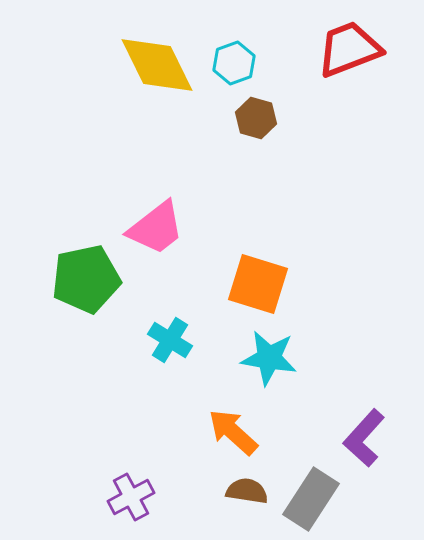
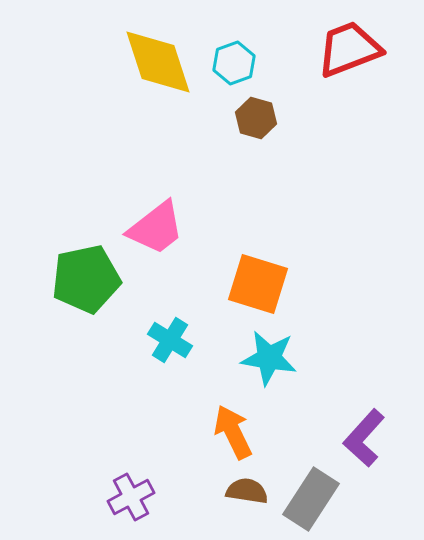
yellow diamond: moved 1 px right, 3 px up; rotated 8 degrees clockwise
orange arrow: rotated 22 degrees clockwise
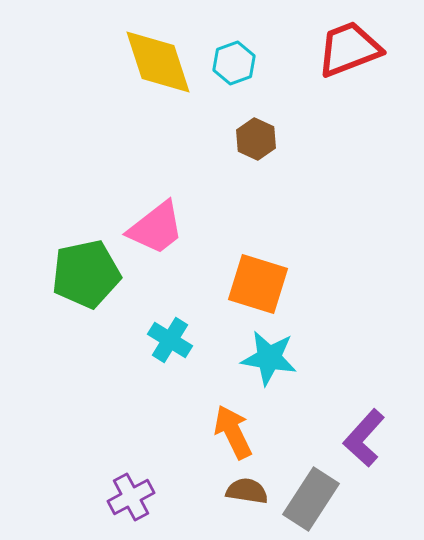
brown hexagon: moved 21 px down; rotated 9 degrees clockwise
green pentagon: moved 5 px up
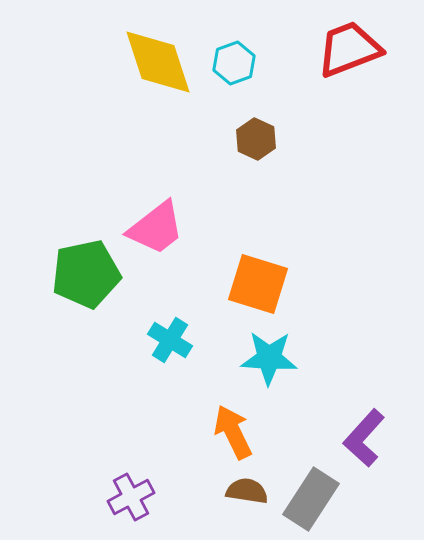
cyan star: rotated 6 degrees counterclockwise
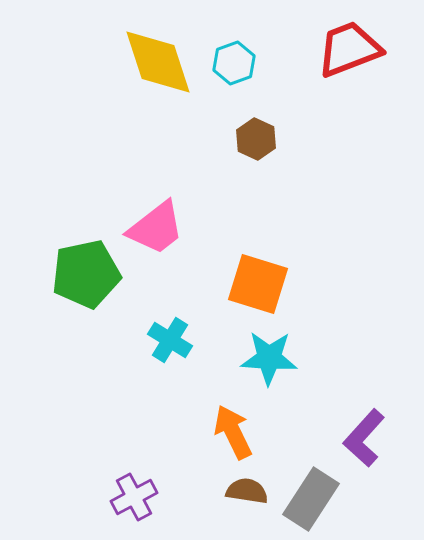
purple cross: moved 3 px right
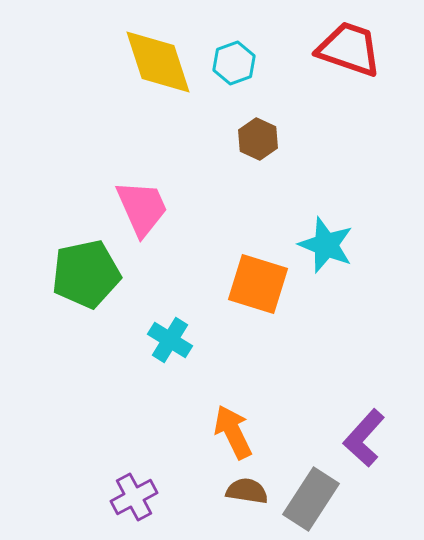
red trapezoid: rotated 40 degrees clockwise
brown hexagon: moved 2 px right
pink trapezoid: moved 14 px left, 20 px up; rotated 76 degrees counterclockwise
cyan star: moved 57 px right, 113 px up; rotated 18 degrees clockwise
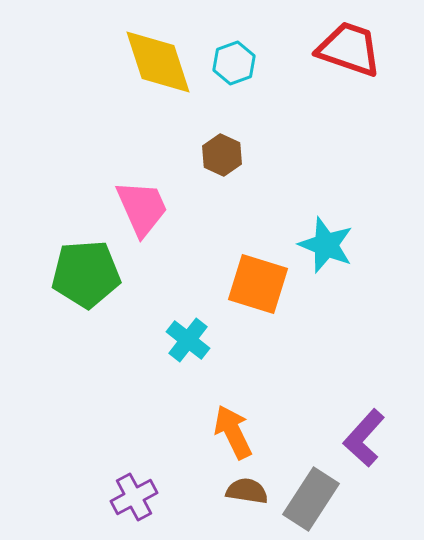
brown hexagon: moved 36 px left, 16 px down
green pentagon: rotated 8 degrees clockwise
cyan cross: moved 18 px right; rotated 6 degrees clockwise
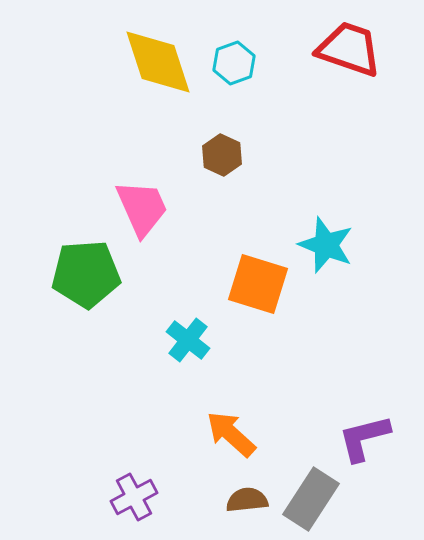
orange arrow: moved 2 px left, 2 px down; rotated 22 degrees counterclockwise
purple L-shape: rotated 34 degrees clockwise
brown semicircle: moved 9 px down; rotated 15 degrees counterclockwise
